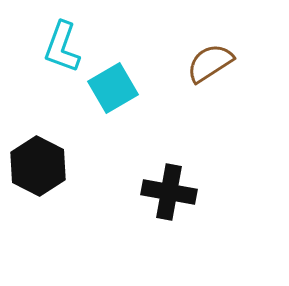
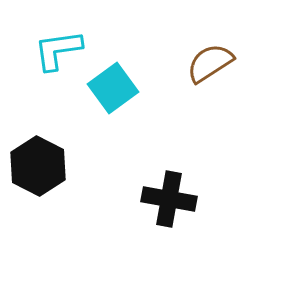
cyan L-shape: moved 4 px left, 3 px down; rotated 62 degrees clockwise
cyan square: rotated 6 degrees counterclockwise
black cross: moved 7 px down
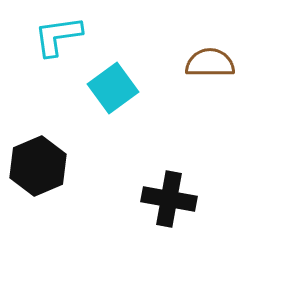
cyan L-shape: moved 14 px up
brown semicircle: rotated 33 degrees clockwise
black hexagon: rotated 10 degrees clockwise
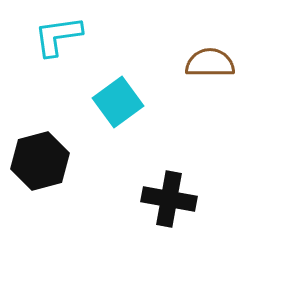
cyan square: moved 5 px right, 14 px down
black hexagon: moved 2 px right, 5 px up; rotated 8 degrees clockwise
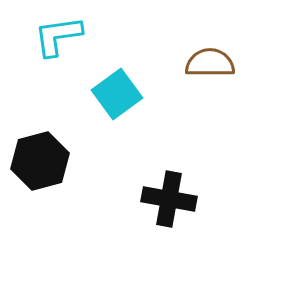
cyan square: moved 1 px left, 8 px up
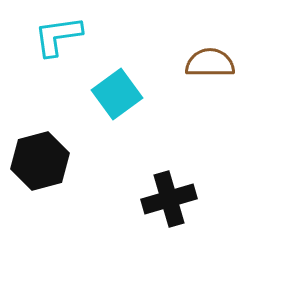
black cross: rotated 26 degrees counterclockwise
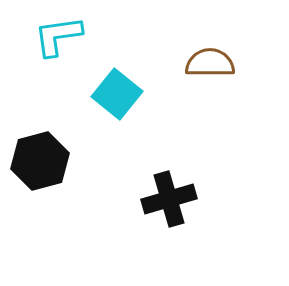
cyan square: rotated 15 degrees counterclockwise
